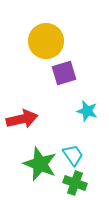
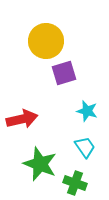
cyan trapezoid: moved 12 px right, 8 px up
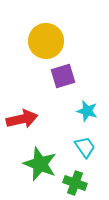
purple square: moved 1 px left, 3 px down
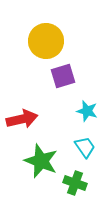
green star: moved 1 px right, 3 px up
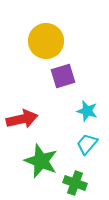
cyan trapezoid: moved 2 px right, 3 px up; rotated 105 degrees counterclockwise
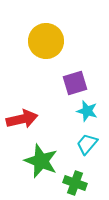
purple square: moved 12 px right, 7 px down
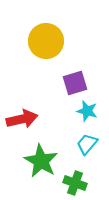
green star: rotated 8 degrees clockwise
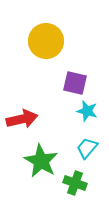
purple square: rotated 30 degrees clockwise
cyan trapezoid: moved 4 px down
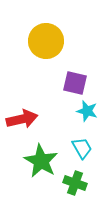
cyan trapezoid: moved 5 px left; rotated 110 degrees clockwise
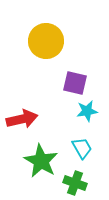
cyan star: rotated 25 degrees counterclockwise
